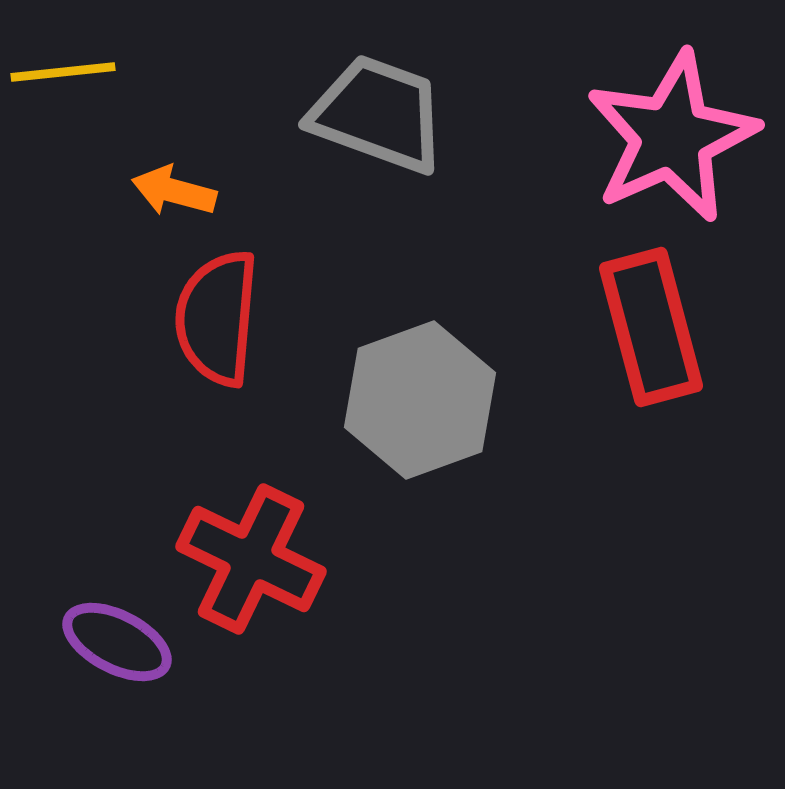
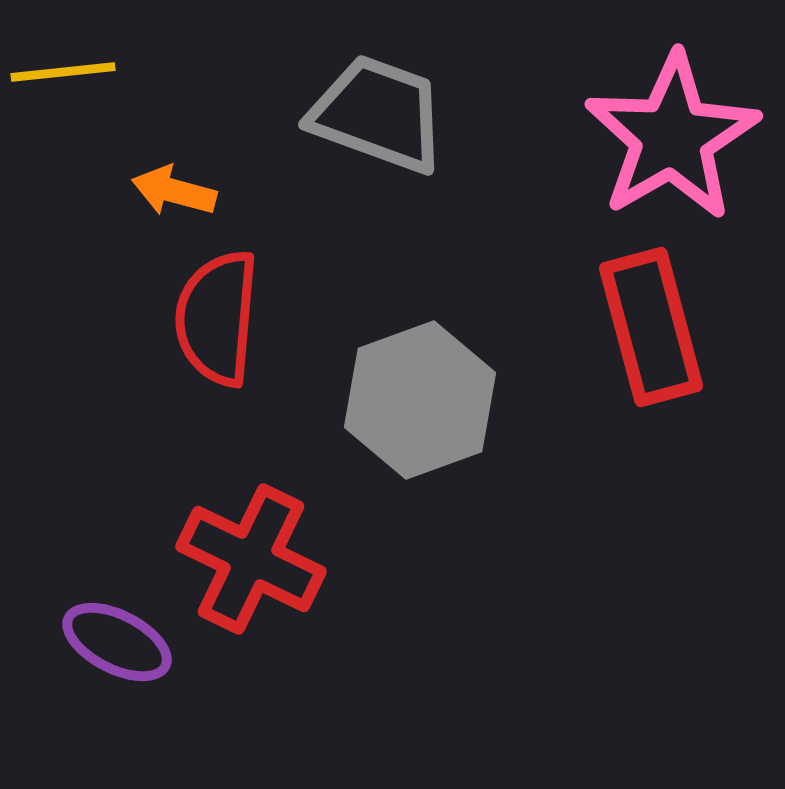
pink star: rotated 6 degrees counterclockwise
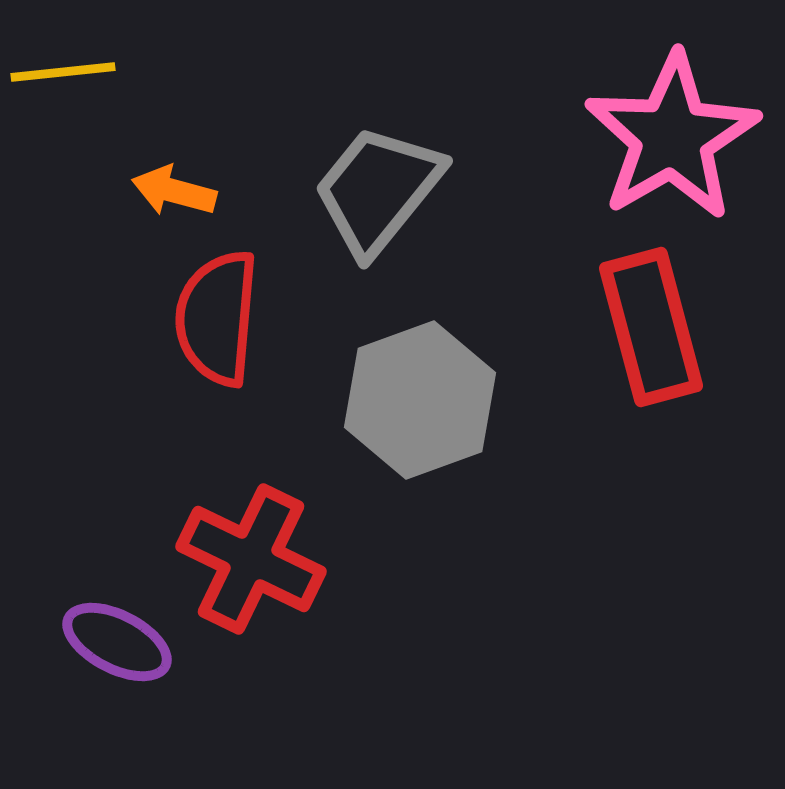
gray trapezoid: moved 76 px down; rotated 71 degrees counterclockwise
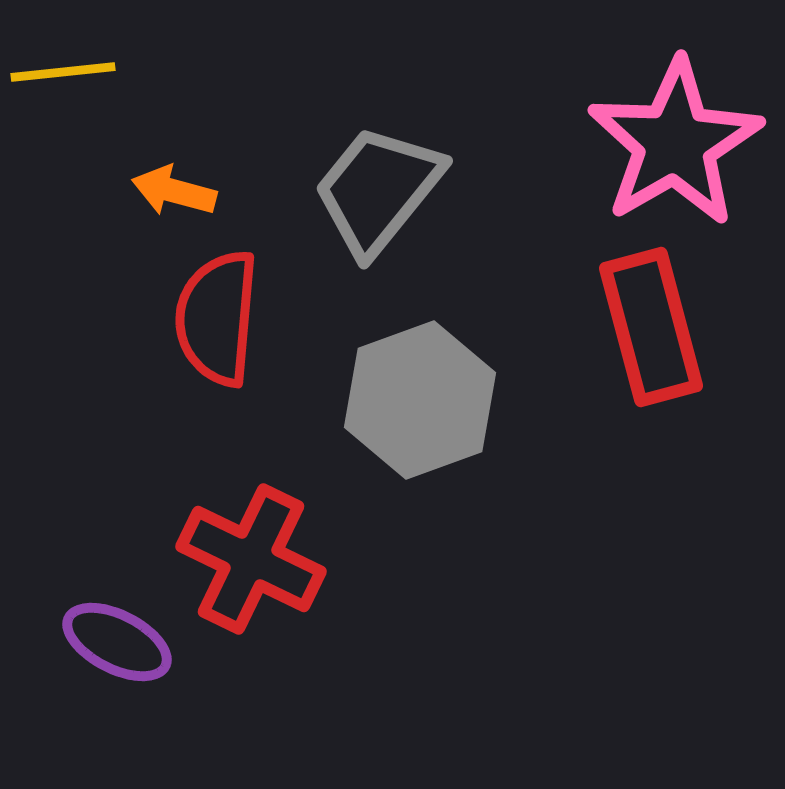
pink star: moved 3 px right, 6 px down
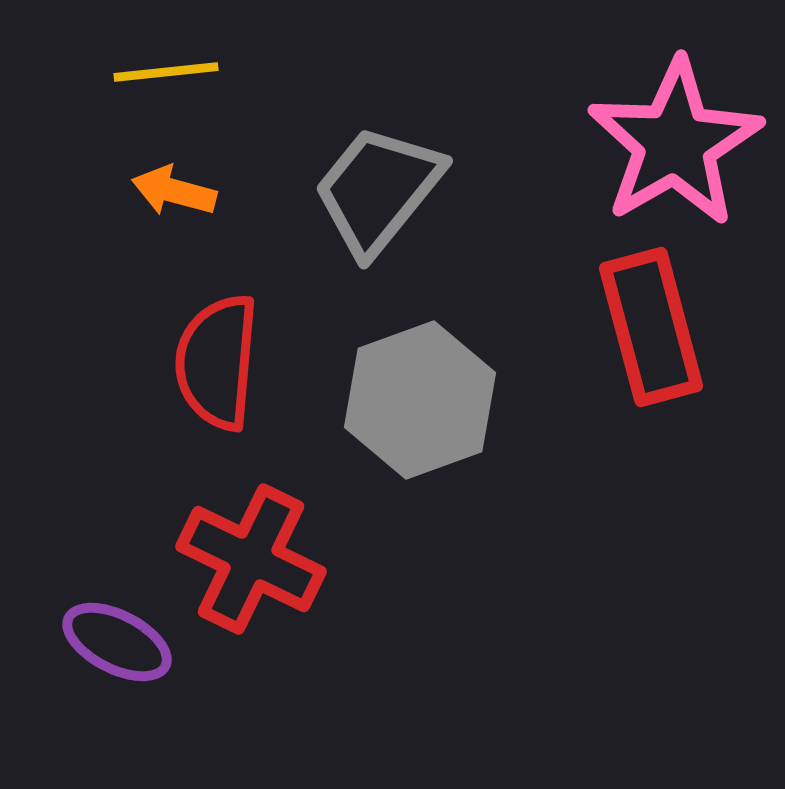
yellow line: moved 103 px right
red semicircle: moved 44 px down
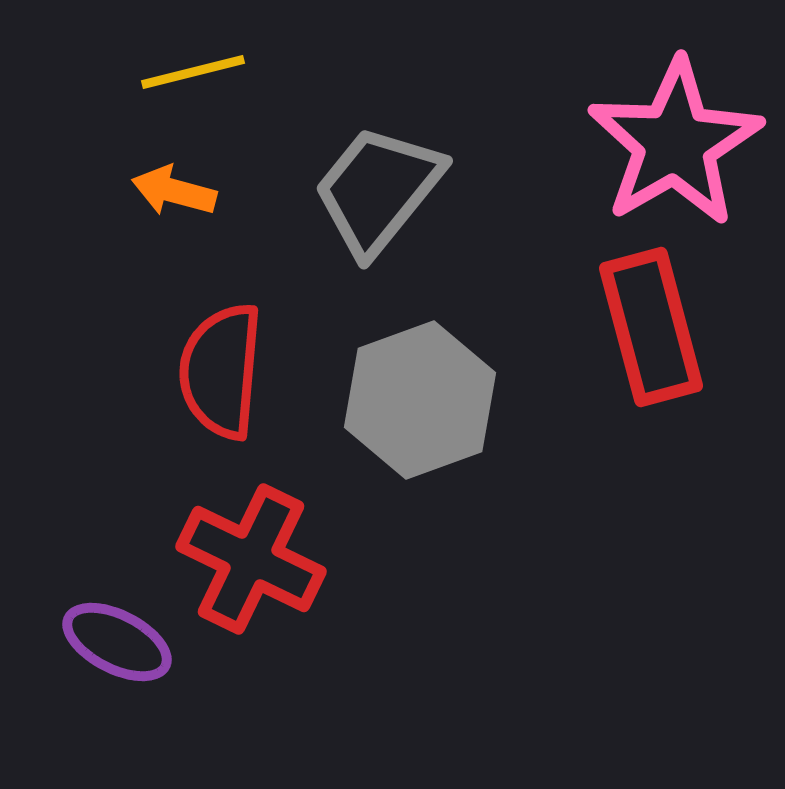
yellow line: moved 27 px right; rotated 8 degrees counterclockwise
red semicircle: moved 4 px right, 9 px down
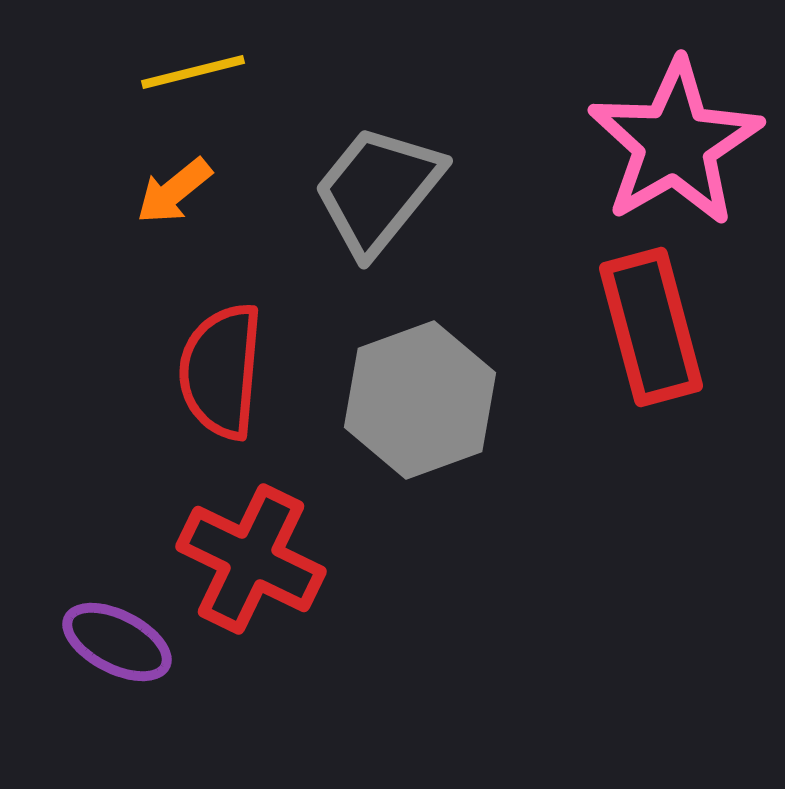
orange arrow: rotated 54 degrees counterclockwise
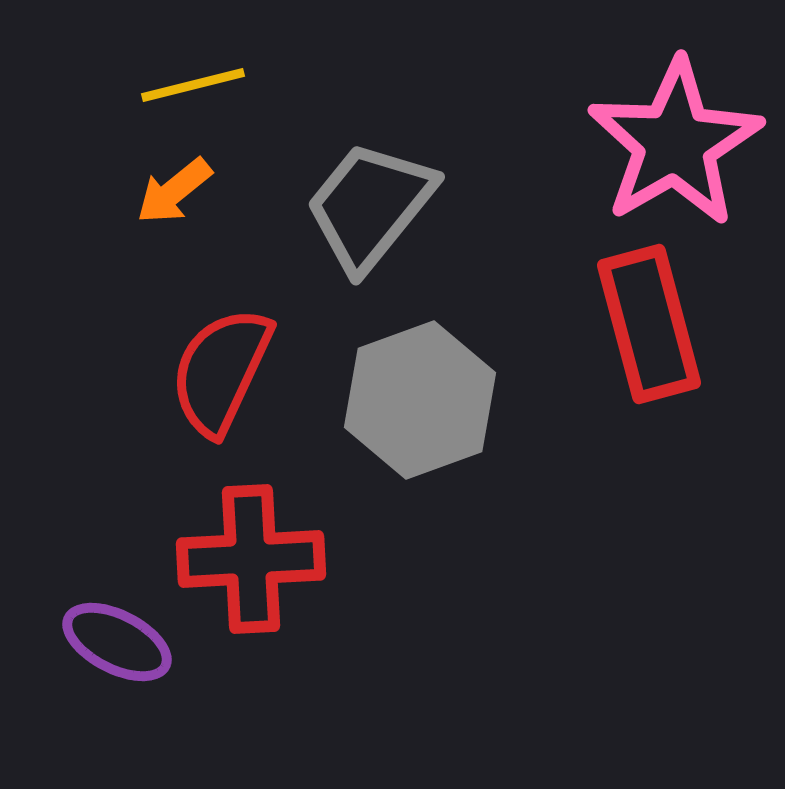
yellow line: moved 13 px down
gray trapezoid: moved 8 px left, 16 px down
red rectangle: moved 2 px left, 3 px up
red semicircle: rotated 20 degrees clockwise
red cross: rotated 29 degrees counterclockwise
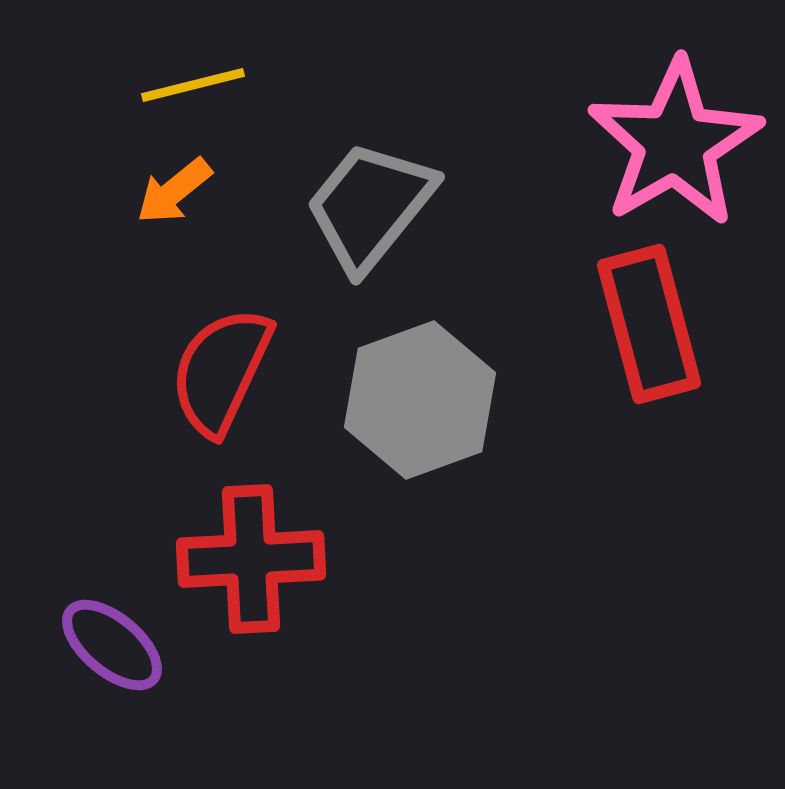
purple ellipse: moved 5 px left, 3 px down; rotated 13 degrees clockwise
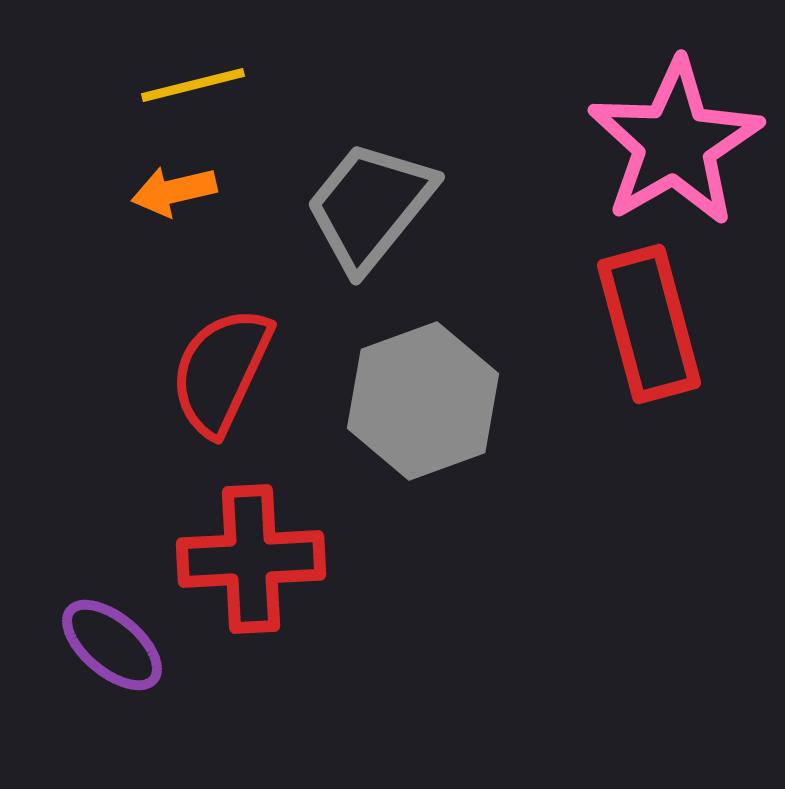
orange arrow: rotated 26 degrees clockwise
gray hexagon: moved 3 px right, 1 px down
